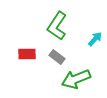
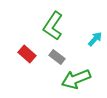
green L-shape: moved 4 px left
red rectangle: rotated 42 degrees clockwise
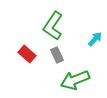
gray rectangle: moved 2 px up; rotated 28 degrees clockwise
green arrow: moved 1 px left, 1 px down
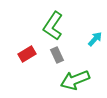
red rectangle: rotated 72 degrees counterclockwise
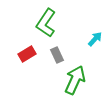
green L-shape: moved 7 px left, 3 px up
green arrow: rotated 136 degrees clockwise
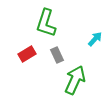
green L-shape: rotated 16 degrees counterclockwise
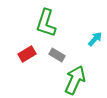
gray rectangle: rotated 35 degrees counterclockwise
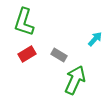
green L-shape: moved 22 px left, 1 px up
gray rectangle: moved 2 px right
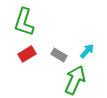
cyan arrow: moved 8 px left, 12 px down
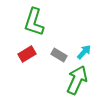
green L-shape: moved 10 px right
cyan arrow: moved 3 px left, 1 px down
green arrow: moved 2 px right
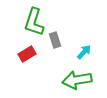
gray rectangle: moved 4 px left, 15 px up; rotated 42 degrees clockwise
green arrow: rotated 124 degrees counterclockwise
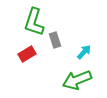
green arrow: rotated 12 degrees counterclockwise
